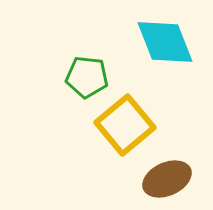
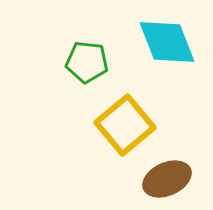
cyan diamond: moved 2 px right
green pentagon: moved 15 px up
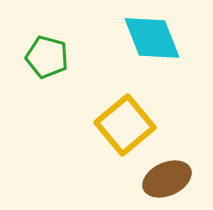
cyan diamond: moved 15 px left, 4 px up
green pentagon: moved 40 px left, 5 px up; rotated 9 degrees clockwise
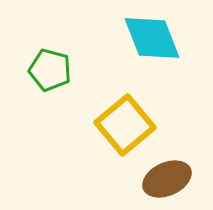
green pentagon: moved 3 px right, 13 px down
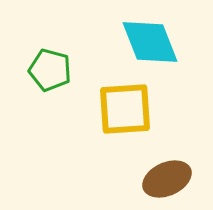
cyan diamond: moved 2 px left, 4 px down
yellow square: moved 16 px up; rotated 36 degrees clockwise
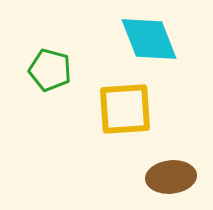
cyan diamond: moved 1 px left, 3 px up
brown ellipse: moved 4 px right, 2 px up; rotated 18 degrees clockwise
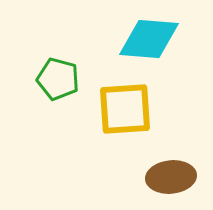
cyan diamond: rotated 64 degrees counterclockwise
green pentagon: moved 8 px right, 9 px down
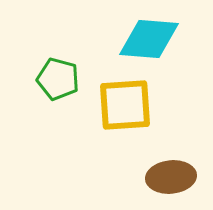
yellow square: moved 4 px up
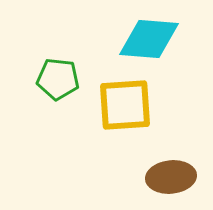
green pentagon: rotated 9 degrees counterclockwise
